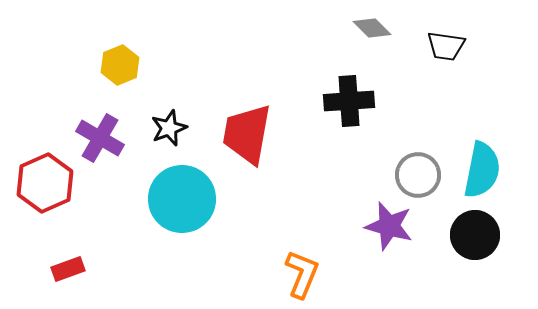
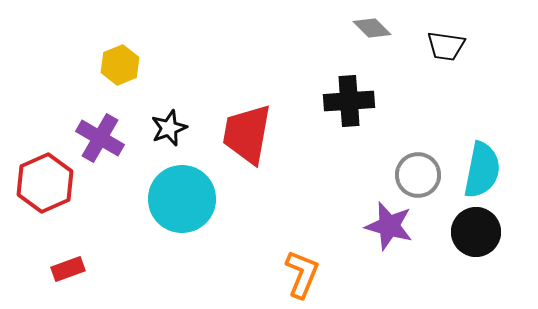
black circle: moved 1 px right, 3 px up
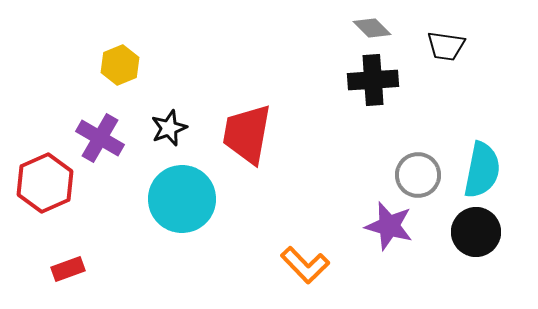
black cross: moved 24 px right, 21 px up
orange L-shape: moved 3 px right, 9 px up; rotated 114 degrees clockwise
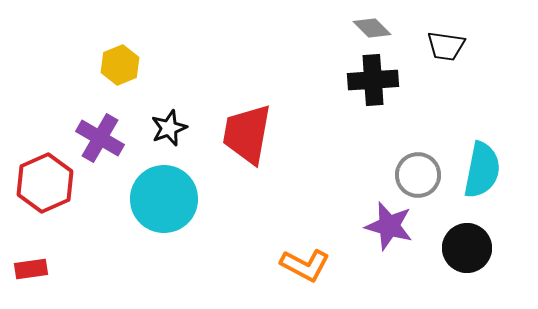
cyan circle: moved 18 px left
black circle: moved 9 px left, 16 px down
orange L-shape: rotated 18 degrees counterclockwise
red rectangle: moved 37 px left; rotated 12 degrees clockwise
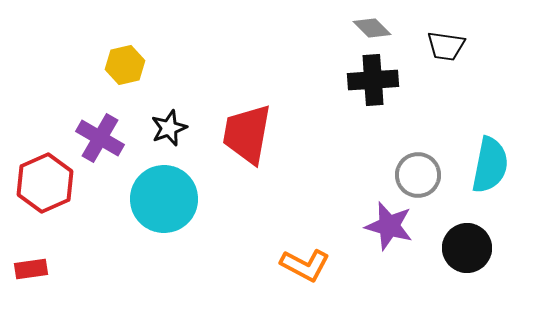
yellow hexagon: moved 5 px right; rotated 9 degrees clockwise
cyan semicircle: moved 8 px right, 5 px up
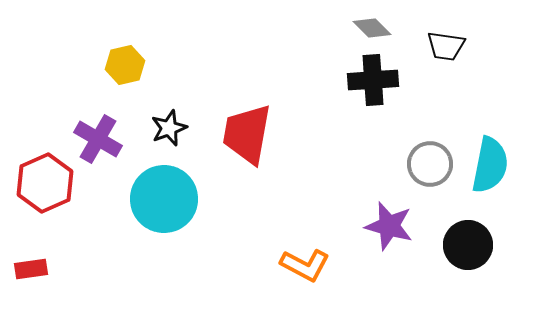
purple cross: moved 2 px left, 1 px down
gray circle: moved 12 px right, 11 px up
black circle: moved 1 px right, 3 px up
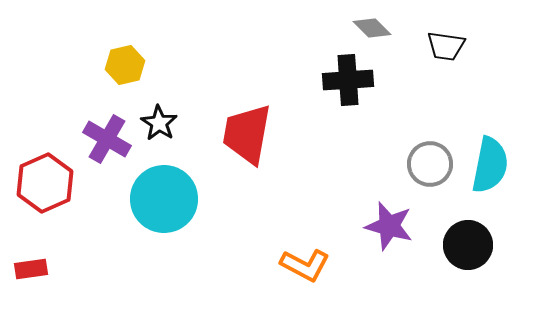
black cross: moved 25 px left
black star: moved 10 px left, 5 px up; rotated 18 degrees counterclockwise
purple cross: moved 9 px right
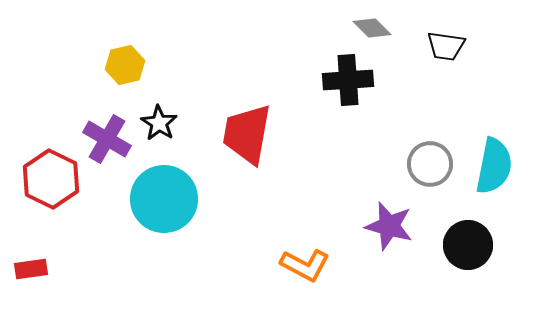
cyan semicircle: moved 4 px right, 1 px down
red hexagon: moved 6 px right, 4 px up; rotated 10 degrees counterclockwise
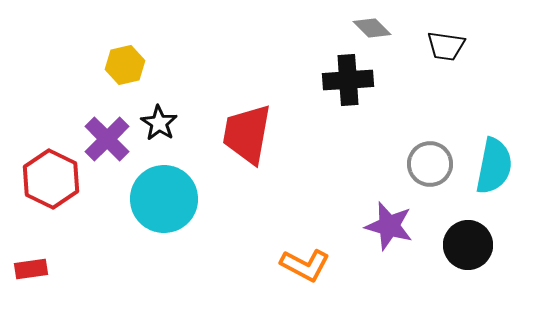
purple cross: rotated 15 degrees clockwise
